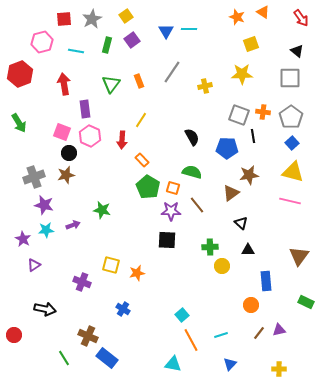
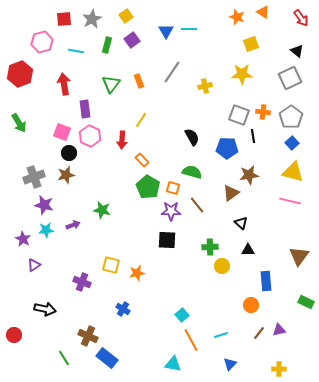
gray square at (290, 78): rotated 25 degrees counterclockwise
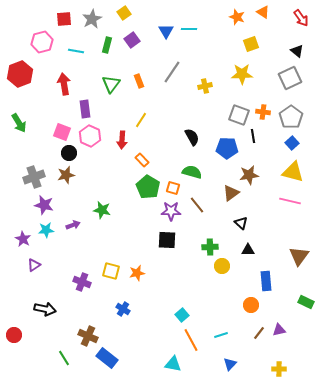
yellow square at (126, 16): moved 2 px left, 3 px up
yellow square at (111, 265): moved 6 px down
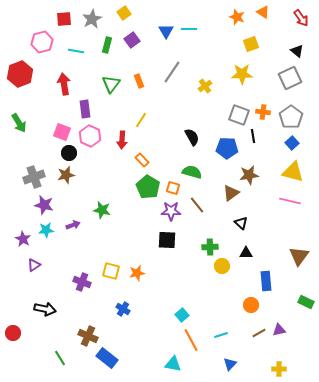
yellow cross at (205, 86): rotated 24 degrees counterclockwise
black triangle at (248, 250): moved 2 px left, 3 px down
brown line at (259, 333): rotated 24 degrees clockwise
red circle at (14, 335): moved 1 px left, 2 px up
green line at (64, 358): moved 4 px left
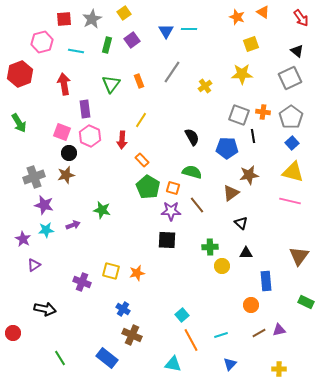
brown cross at (88, 336): moved 44 px right, 1 px up
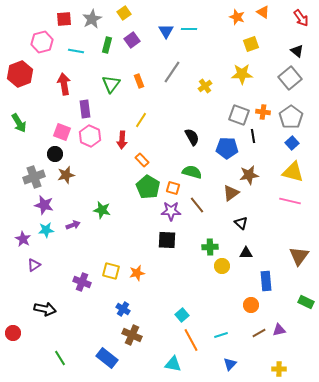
gray square at (290, 78): rotated 15 degrees counterclockwise
black circle at (69, 153): moved 14 px left, 1 px down
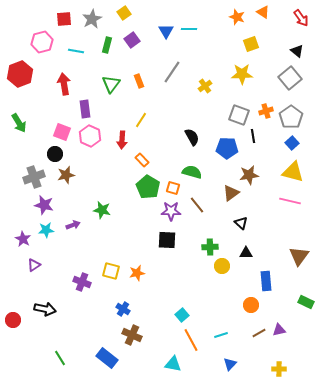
orange cross at (263, 112): moved 3 px right, 1 px up; rotated 24 degrees counterclockwise
red circle at (13, 333): moved 13 px up
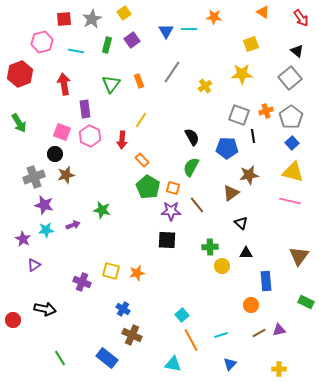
orange star at (237, 17): moved 23 px left; rotated 14 degrees counterclockwise
green semicircle at (192, 172): moved 1 px left, 5 px up; rotated 78 degrees counterclockwise
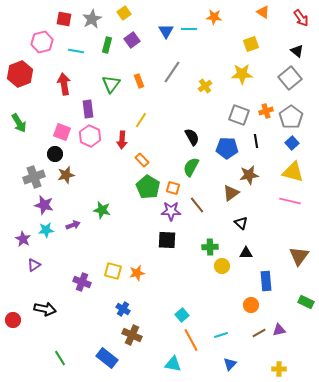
red square at (64, 19): rotated 14 degrees clockwise
purple rectangle at (85, 109): moved 3 px right
black line at (253, 136): moved 3 px right, 5 px down
yellow square at (111, 271): moved 2 px right
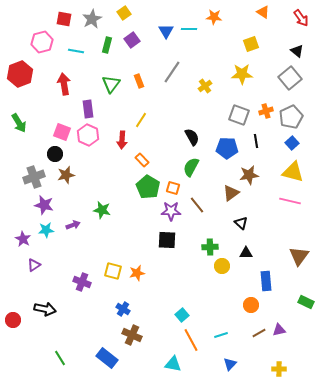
gray pentagon at (291, 117): rotated 10 degrees clockwise
pink hexagon at (90, 136): moved 2 px left, 1 px up
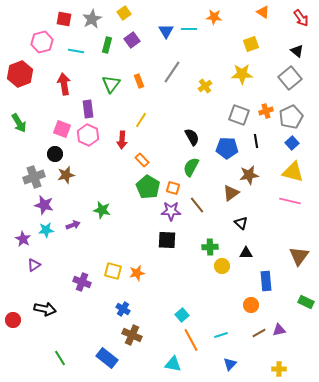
pink square at (62, 132): moved 3 px up
